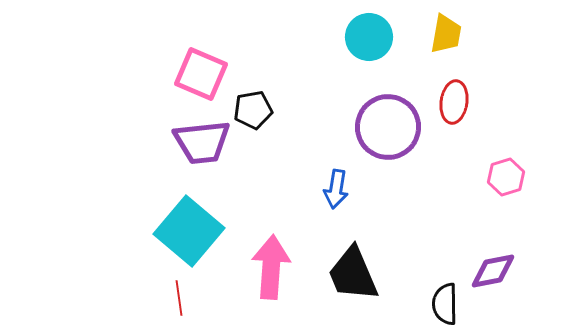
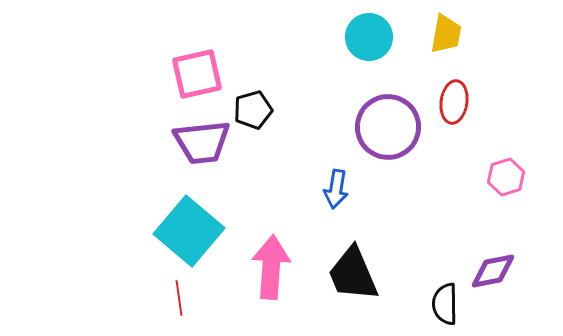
pink square: moved 4 px left; rotated 36 degrees counterclockwise
black pentagon: rotated 6 degrees counterclockwise
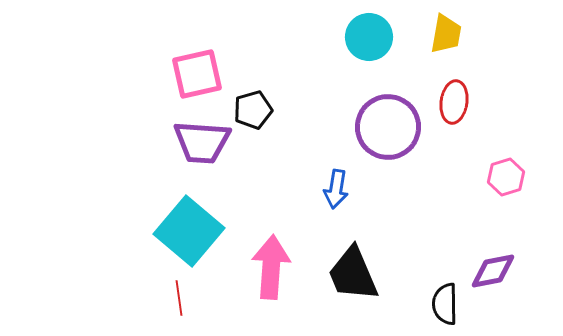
purple trapezoid: rotated 10 degrees clockwise
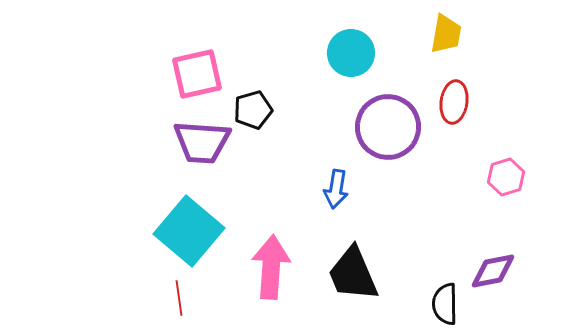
cyan circle: moved 18 px left, 16 px down
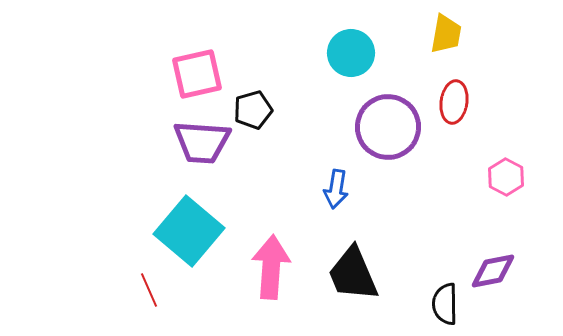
pink hexagon: rotated 15 degrees counterclockwise
red line: moved 30 px left, 8 px up; rotated 16 degrees counterclockwise
